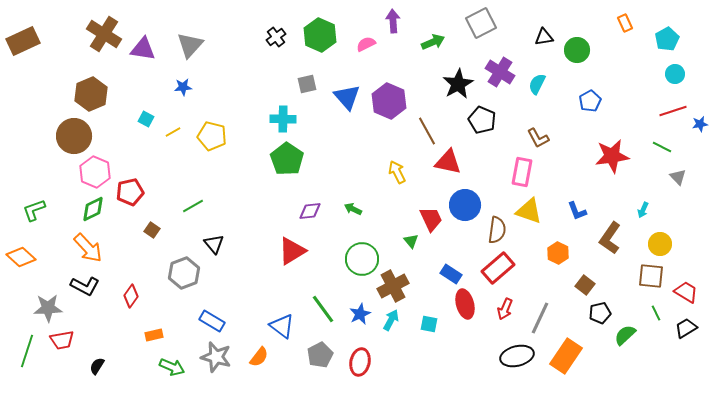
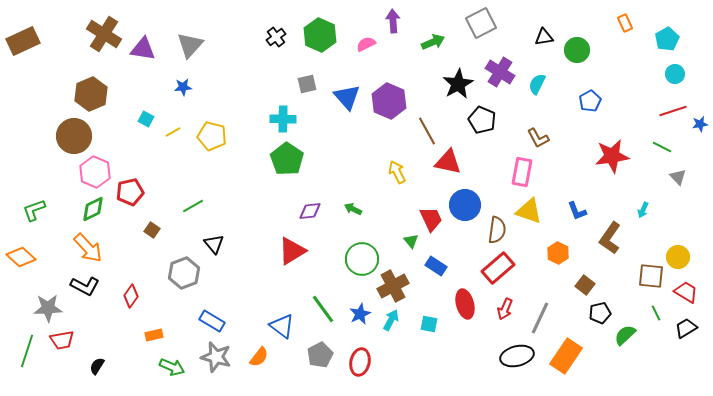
yellow circle at (660, 244): moved 18 px right, 13 px down
blue rectangle at (451, 274): moved 15 px left, 8 px up
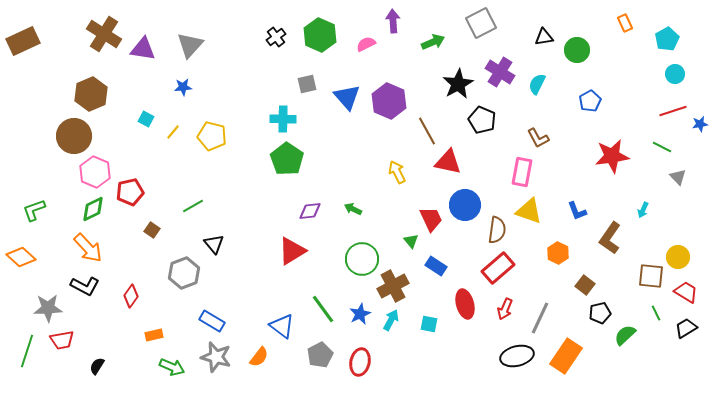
yellow line at (173, 132): rotated 21 degrees counterclockwise
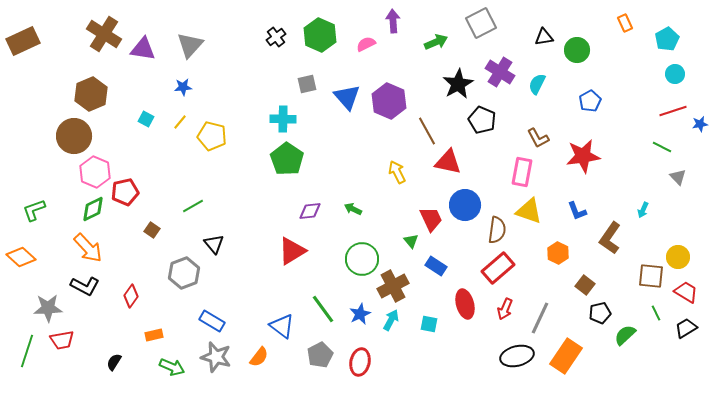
green arrow at (433, 42): moved 3 px right
yellow line at (173, 132): moved 7 px right, 10 px up
red star at (612, 156): moved 29 px left
red pentagon at (130, 192): moved 5 px left
black semicircle at (97, 366): moved 17 px right, 4 px up
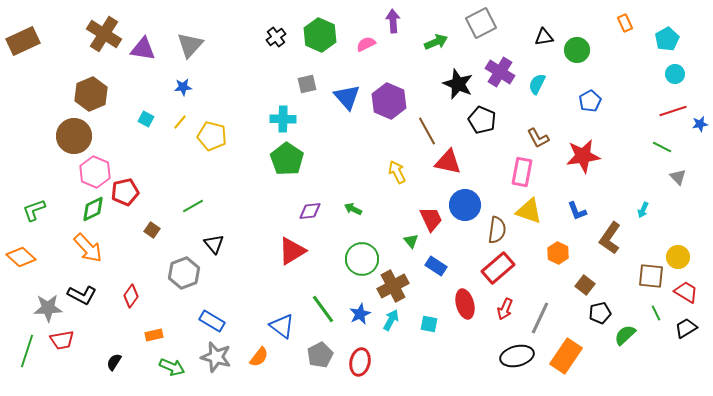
black star at (458, 84): rotated 20 degrees counterclockwise
black L-shape at (85, 286): moved 3 px left, 9 px down
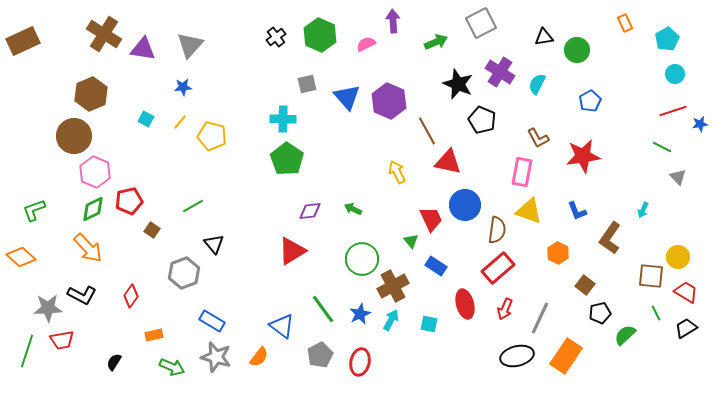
red pentagon at (125, 192): moved 4 px right, 9 px down
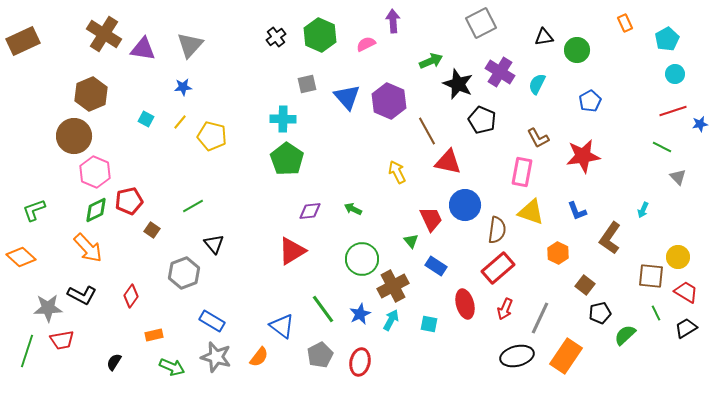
green arrow at (436, 42): moved 5 px left, 19 px down
green diamond at (93, 209): moved 3 px right, 1 px down
yellow triangle at (529, 211): moved 2 px right, 1 px down
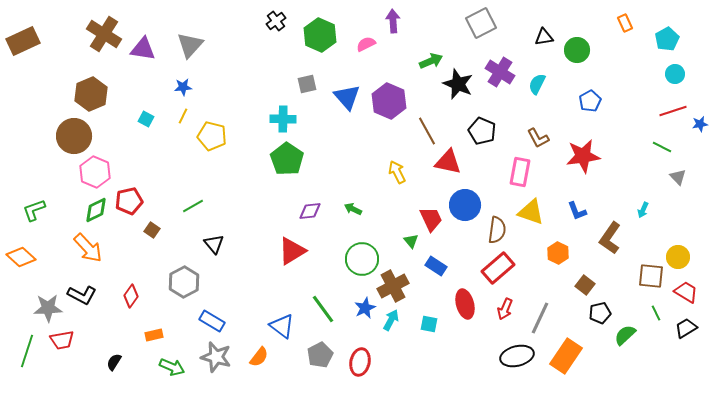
black cross at (276, 37): moved 16 px up
black pentagon at (482, 120): moved 11 px down
yellow line at (180, 122): moved 3 px right, 6 px up; rotated 14 degrees counterclockwise
pink rectangle at (522, 172): moved 2 px left
gray hexagon at (184, 273): moved 9 px down; rotated 8 degrees counterclockwise
blue star at (360, 314): moved 5 px right, 6 px up
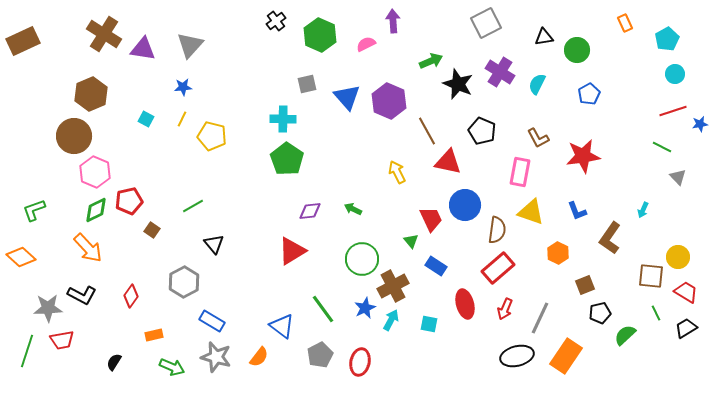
gray square at (481, 23): moved 5 px right
blue pentagon at (590, 101): moved 1 px left, 7 px up
yellow line at (183, 116): moved 1 px left, 3 px down
brown square at (585, 285): rotated 30 degrees clockwise
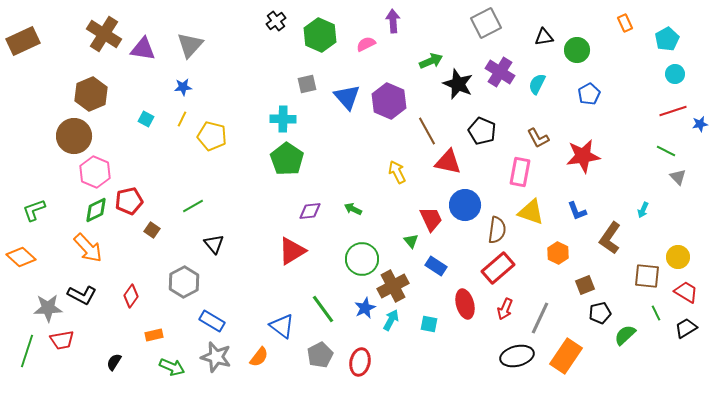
green line at (662, 147): moved 4 px right, 4 px down
brown square at (651, 276): moved 4 px left
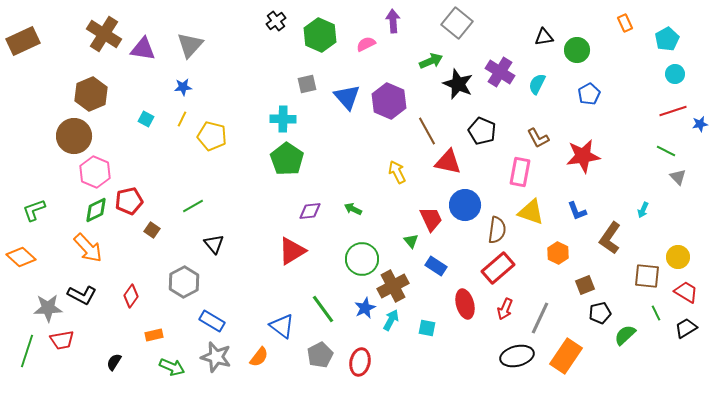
gray square at (486, 23): moved 29 px left; rotated 24 degrees counterclockwise
cyan square at (429, 324): moved 2 px left, 4 px down
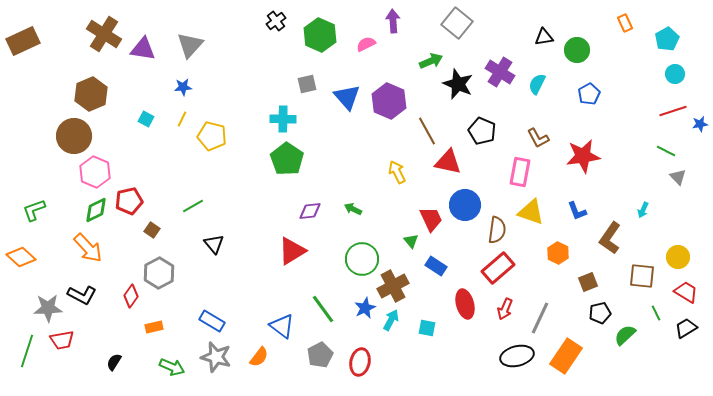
brown square at (647, 276): moved 5 px left
gray hexagon at (184, 282): moved 25 px left, 9 px up
brown square at (585, 285): moved 3 px right, 3 px up
orange rectangle at (154, 335): moved 8 px up
